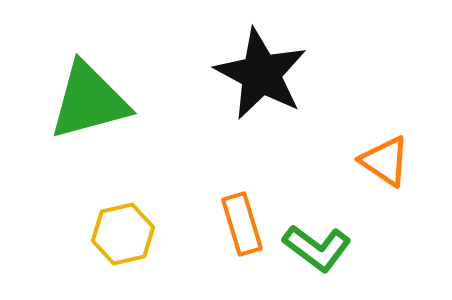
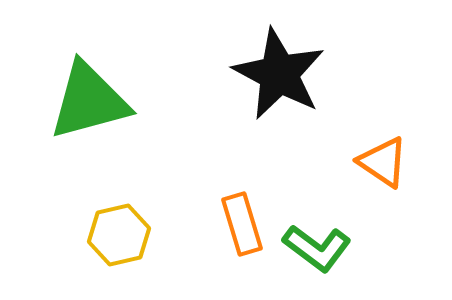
black star: moved 18 px right
orange triangle: moved 2 px left, 1 px down
yellow hexagon: moved 4 px left, 1 px down
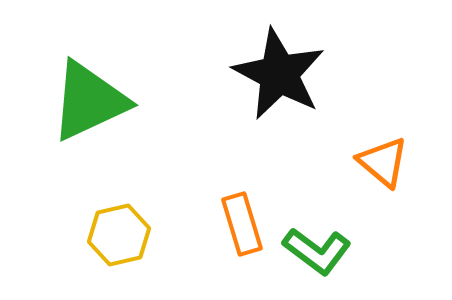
green triangle: rotated 10 degrees counterclockwise
orange triangle: rotated 6 degrees clockwise
green L-shape: moved 3 px down
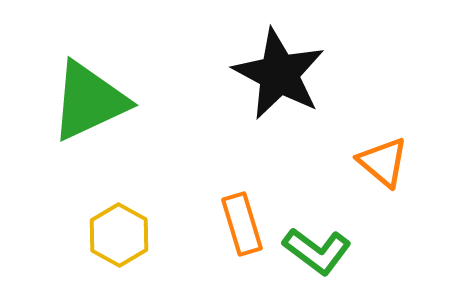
yellow hexagon: rotated 18 degrees counterclockwise
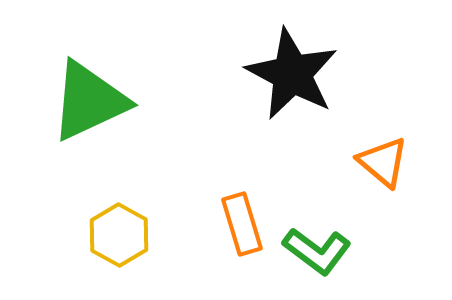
black star: moved 13 px right
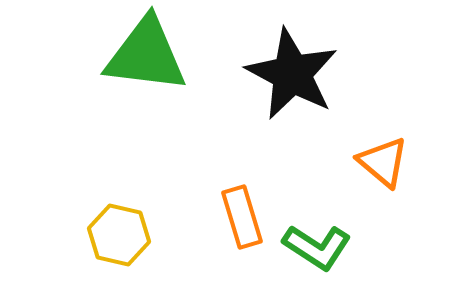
green triangle: moved 57 px right, 46 px up; rotated 32 degrees clockwise
orange rectangle: moved 7 px up
yellow hexagon: rotated 16 degrees counterclockwise
green L-shape: moved 4 px up; rotated 4 degrees counterclockwise
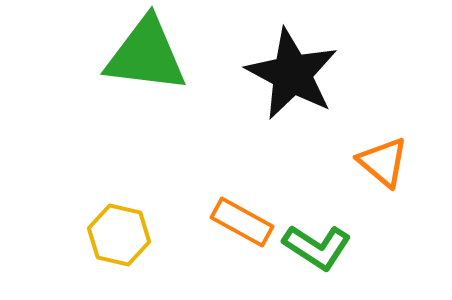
orange rectangle: moved 5 px down; rotated 44 degrees counterclockwise
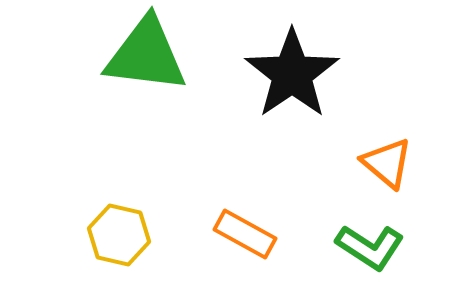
black star: rotated 10 degrees clockwise
orange triangle: moved 4 px right, 1 px down
orange rectangle: moved 3 px right, 12 px down
green L-shape: moved 53 px right
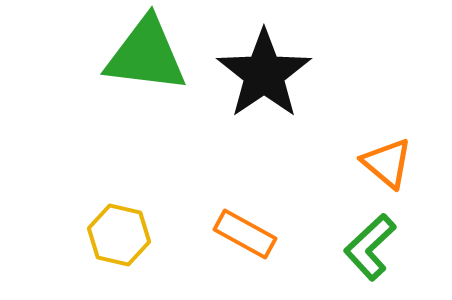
black star: moved 28 px left
green L-shape: rotated 104 degrees clockwise
